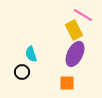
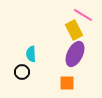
cyan semicircle: rotated 14 degrees clockwise
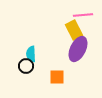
pink line: rotated 36 degrees counterclockwise
purple ellipse: moved 3 px right, 5 px up
black circle: moved 4 px right, 6 px up
orange square: moved 10 px left, 6 px up
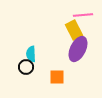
black circle: moved 1 px down
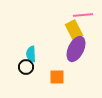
purple ellipse: moved 2 px left
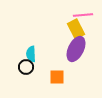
yellow rectangle: moved 2 px right, 1 px up
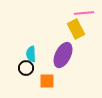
pink line: moved 1 px right, 2 px up
purple ellipse: moved 13 px left, 6 px down
black circle: moved 1 px down
orange square: moved 10 px left, 4 px down
